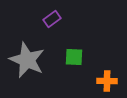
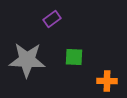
gray star: rotated 21 degrees counterclockwise
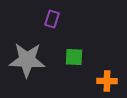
purple rectangle: rotated 36 degrees counterclockwise
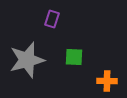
gray star: rotated 18 degrees counterclockwise
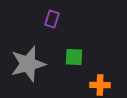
gray star: moved 1 px right, 4 px down
orange cross: moved 7 px left, 4 px down
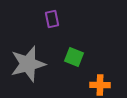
purple rectangle: rotated 30 degrees counterclockwise
green square: rotated 18 degrees clockwise
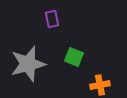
orange cross: rotated 12 degrees counterclockwise
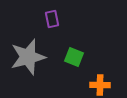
gray star: moved 7 px up
orange cross: rotated 12 degrees clockwise
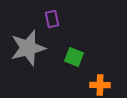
gray star: moved 9 px up
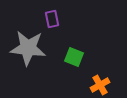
gray star: rotated 21 degrees clockwise
orange cross: rotated 30 degrees counterclockwise
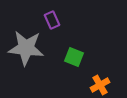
purple rectangle: moved 1 px down; rotated 12 degrees counterclockwise
gray star: moved 2 px left
